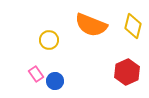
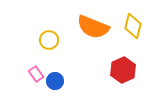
orange semicircle: moved 2 px right, 2 px down
red hexagon: moved 4 px left, 2 px up
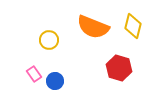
red hexagon: moved 4 px left, 2 px up; rotated 20 degrees counterclockwise
pink rectangle: moved 2 px left
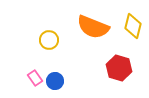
pink rectangle: moved 1 px right, 4 px down
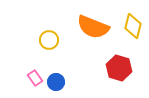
blue circle: moved 1 px right, 1 px down
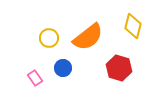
orange semicircle: moved 5 px left, 10 px down; rotated 60 degrees counterclockwise
yellow circle: moved 2 px up
blue circle: moved 7 px right, 14 px up
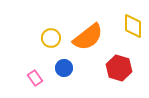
yellow diamond: rotated 15 degrees counterclockwise
yellow circle: moved 2 px right
blue circle: moved 1 px right
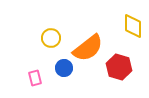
orange semicircle: moved 11 px down
red hexagon: moved 1 px up
pink rectangle: rotated 21 degrees clockwise
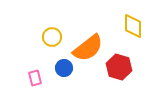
yellow circle: moved 1 px right, 1 px up
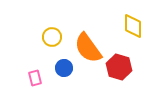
orange semicircle: rotated 92 degrees clockwise
